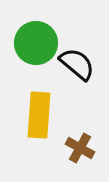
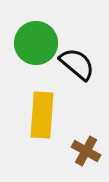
yellow rectangle: moved 3 px right
brown cross: moved 6 px right, 3 px down
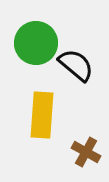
black semicircle: moved 1 px left, 1 px down
brown cross: moved 1 px down
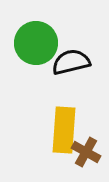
black semicircle: moved 5 px left, 3 px up; rotated 54 degrees counterclockwise
yellow rectangle: moved 22 px right, 15 px down
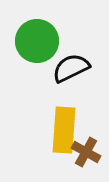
green circle: moved 1 px right, 2 px up
black semicircle: moved 6 px down; rotated 12 degrees counterclockwise
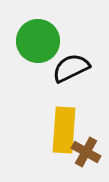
green circle: moved 1 px right
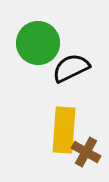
green circle: moved 2 px down
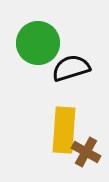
black semicircle: rotated 9 degrees clockwise
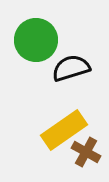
green circle: moved 2 px left, 3 px up
yellow rectangle: rotated 51 degrees clockwise
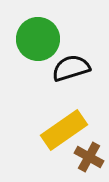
green circle: moved 2 px right, 1 px up
brown cross: moved 3 px right, 5 px down
